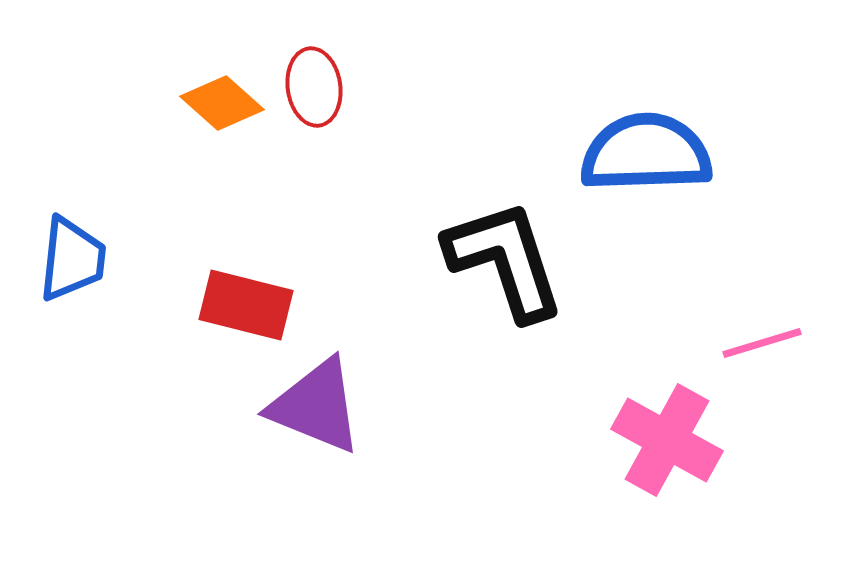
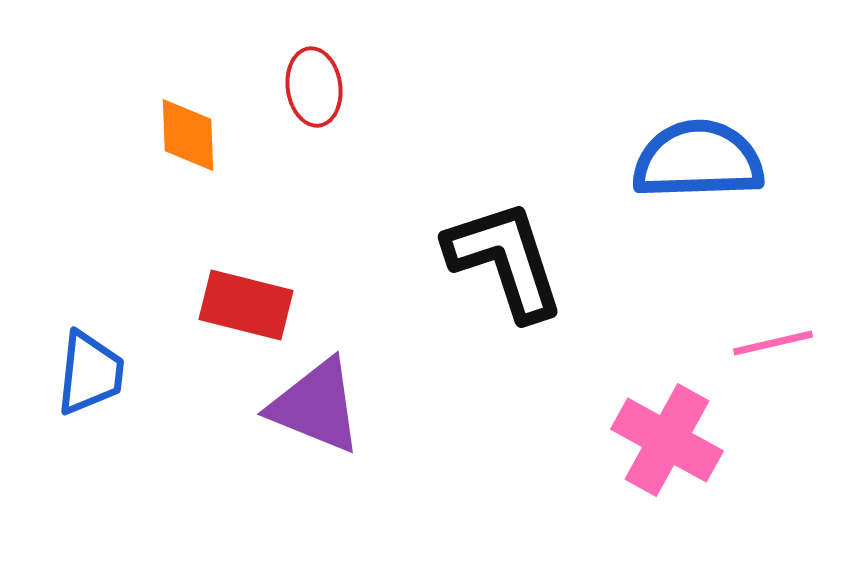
orange diamond: moved 34 px left, 32 px down; rotated 46 degrees clockwise
blue semicircle: moved 52 px right, 7 px down
blue trapezoid: moved 18 px right, 114 px down
pink line: moved 11 px right; rotated 4 degrees clockwise
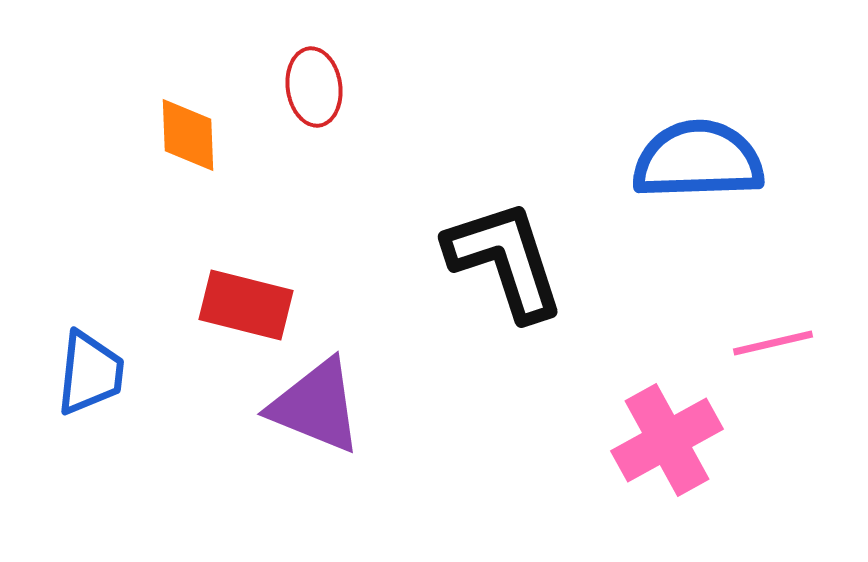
pink cross: rotated 32 degrees clockwise
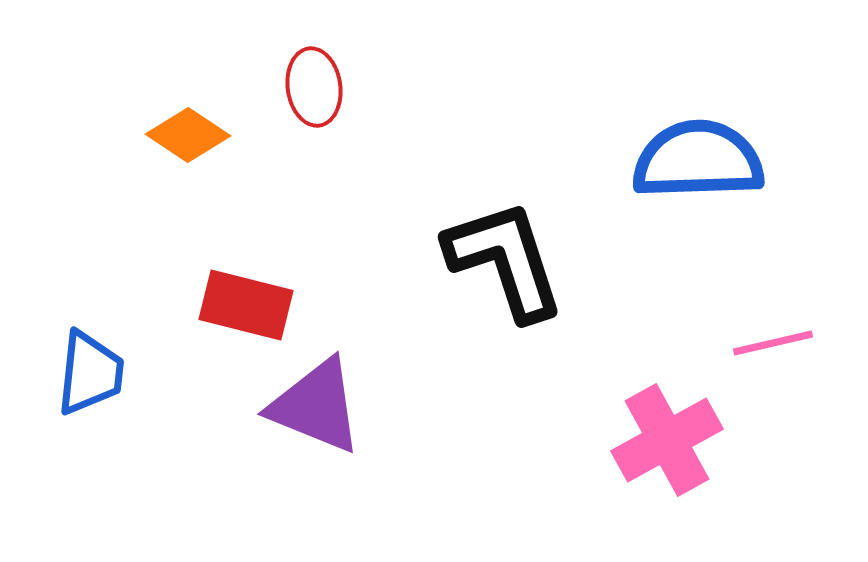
orange diamond: rotated 54 degrees counterclockwise
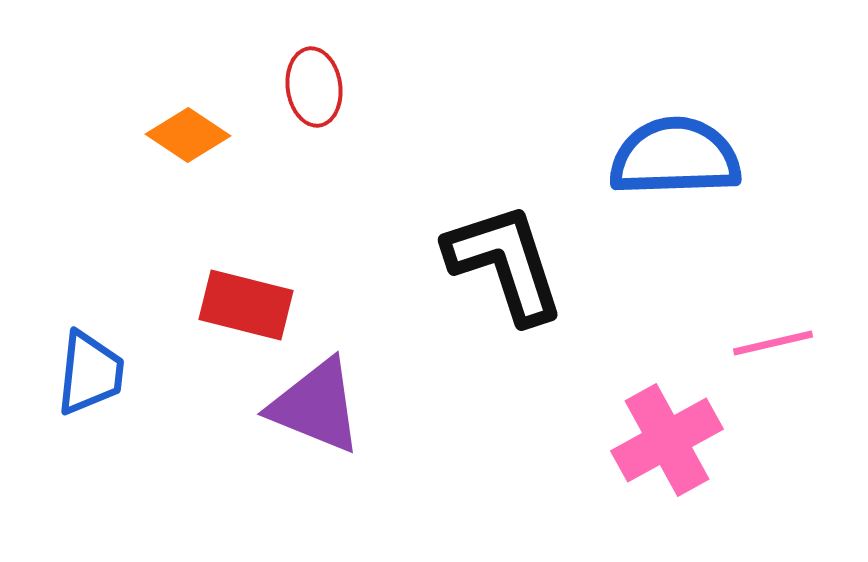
blue semicircle: moved 23 px left, 3 px up
black L-shape: moved 3 px down
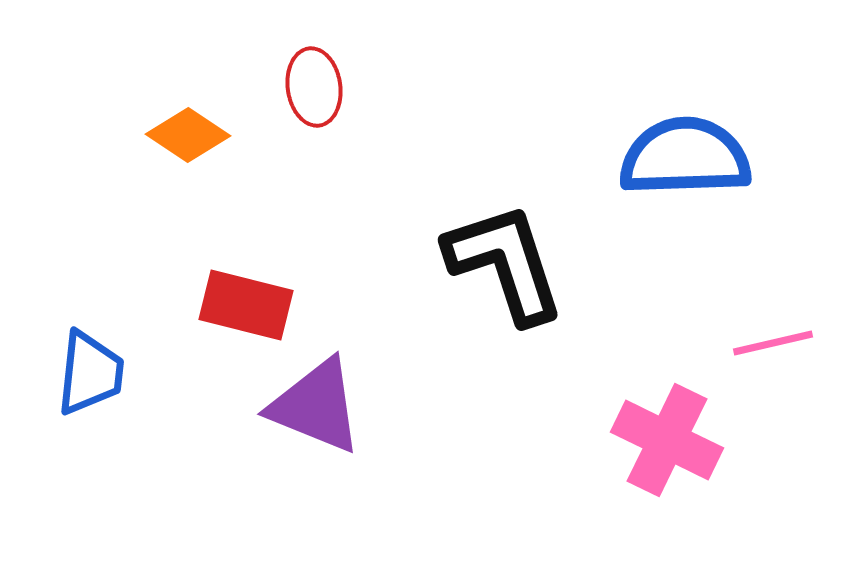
blue semicircle: moved 10 px right
pink cross: rotated 35 degrees counterclockwise
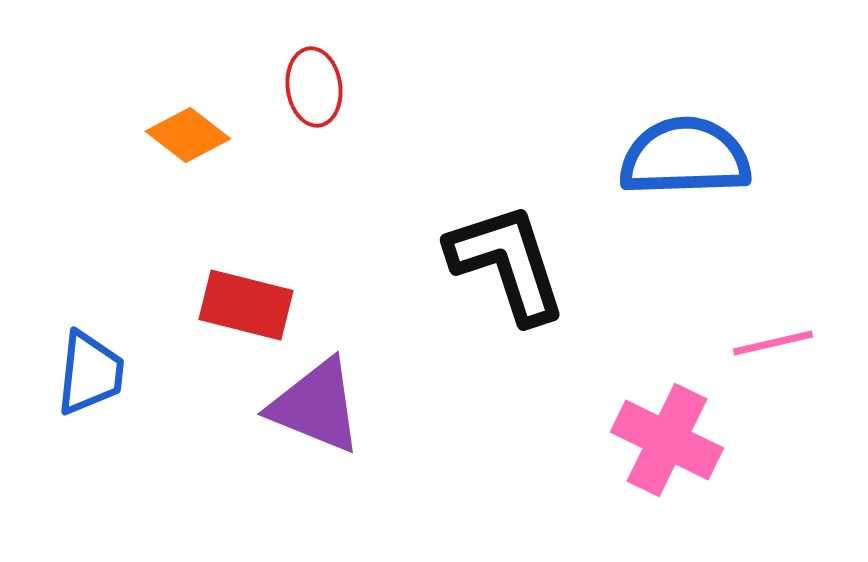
orange diamond: rotated 4 degrees clockwise
black L-shape: moved 2 px right
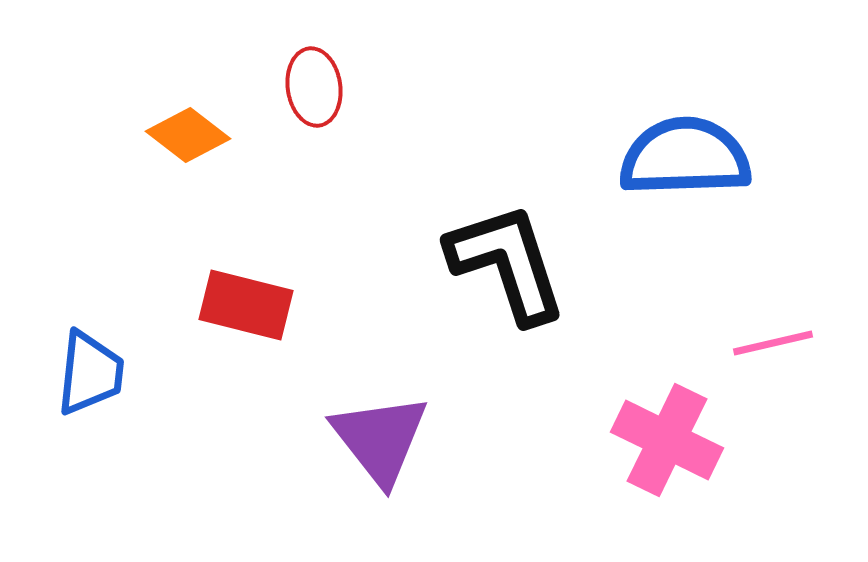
purple triangle: moved 64 px right, 33 px down; rotated 30 degrees clockwise
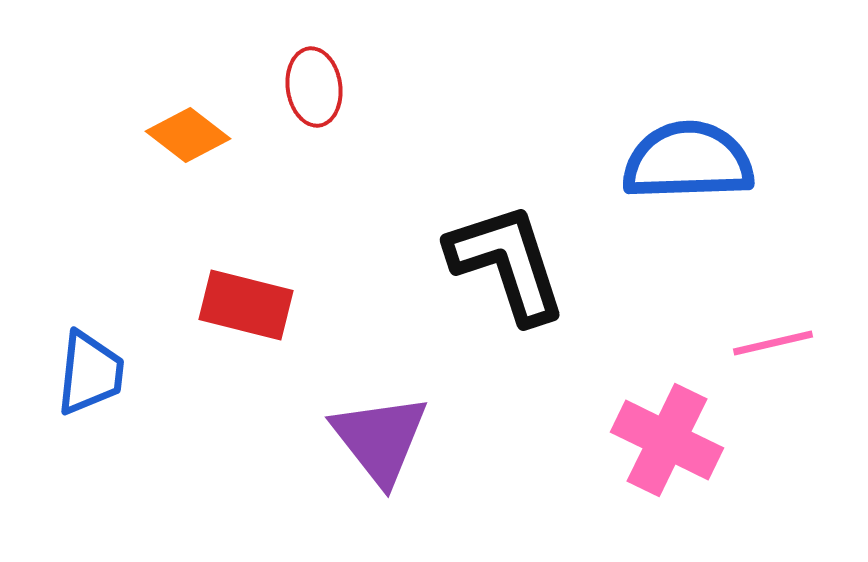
blue semicircle: moved 3 px right, 4 px down
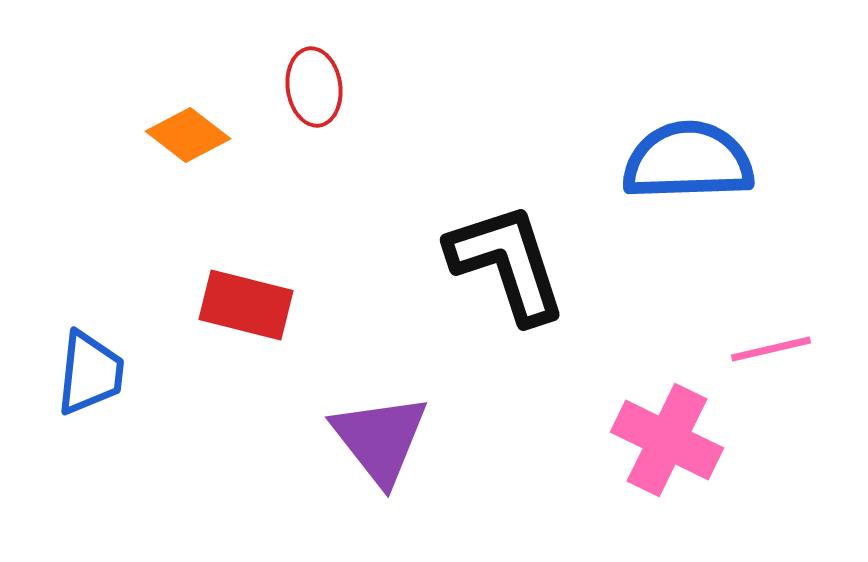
pink line: moved 2 px left, 6 px down
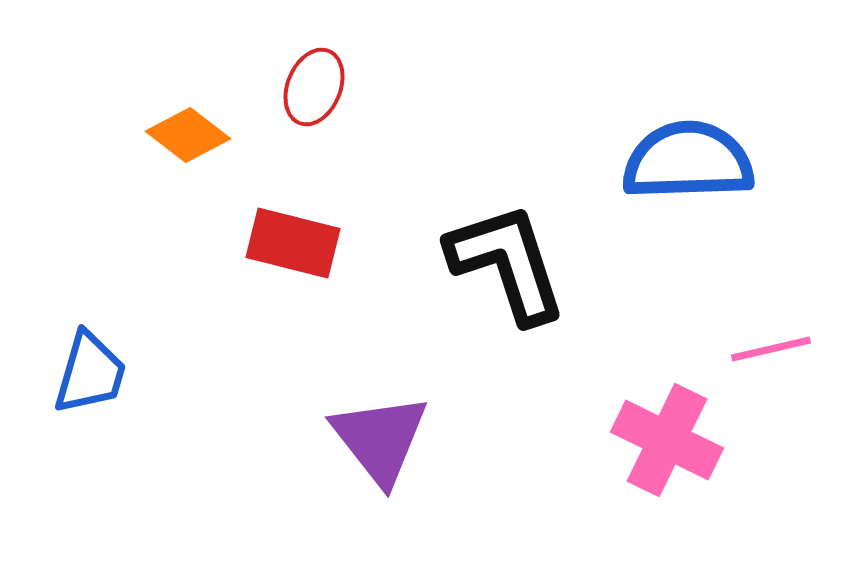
red ellipse: rotated 30 degrees clockwise
red rectangle: moved 47 px right, 62 px up
blue trapezoid: rotated 10 degrees clockwise
